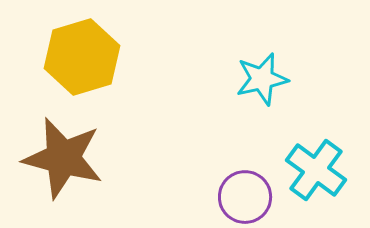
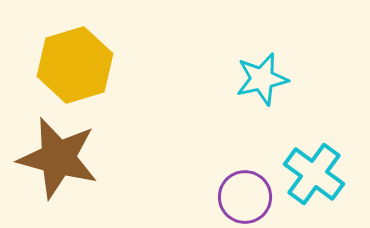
yellow hexagon: moved 7 px left, 8 px down
brown star: moved 5 px left
cyan cross: moved 2 px left, 4 px down
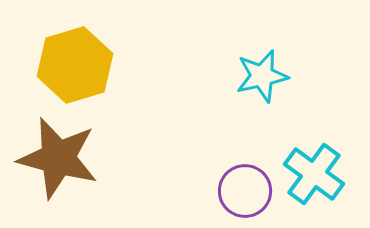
cyan star: moved 3 px up
purple circle: moved 6 px up
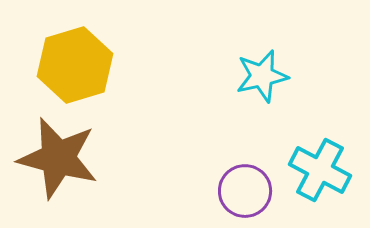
cyan cross: moved 6 px right, 4 px up; rotated 8 degrees counterclockwise
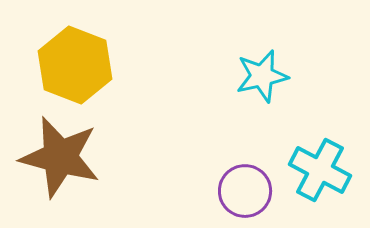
yellow hexagon: rotated 22 degrees counterclockwise
brown star: moved 2 px right, 1 px up
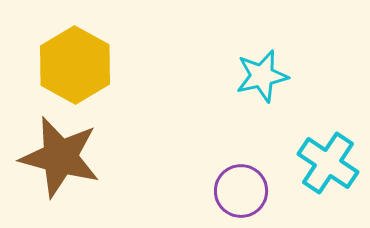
yellow hexagon: rotated 8 degrees clockwise
cyan cross: moved 8 px right, 7 px up; rotated 6 degrees clockwise
purple circle: moved 4 px left
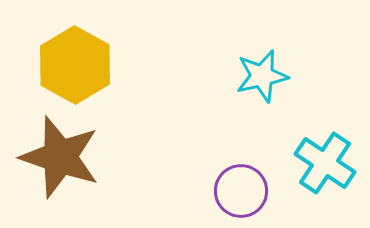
brown star: rotated 4 degrees clockwise
cyan cross: moved 3 px left
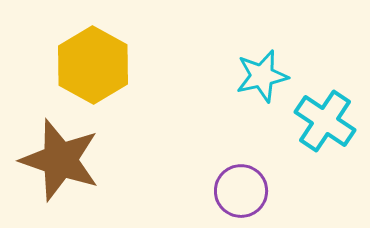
yellow hexagon: moved 18 px right
brown star: moved 3 px down
cyan cross: moved 42 px up
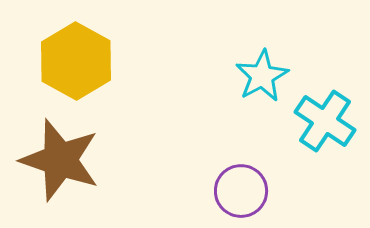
yellow hexagon: moved 17 px left, 4 px up
cyan star: rotated 16 degrees counterclockwise
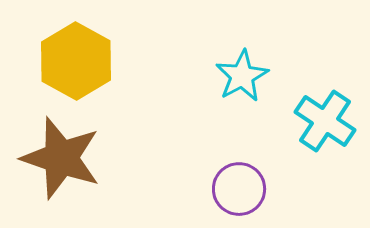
cyan star: moved 20 px left
brown star: moved 1 px right, 2 px up
purple circle: moved 2 px left, 2 px up
